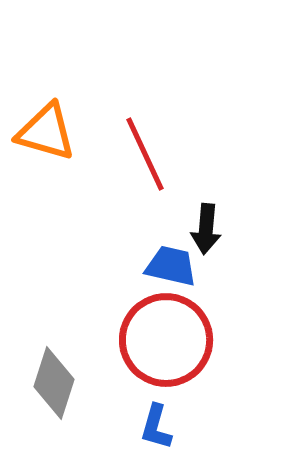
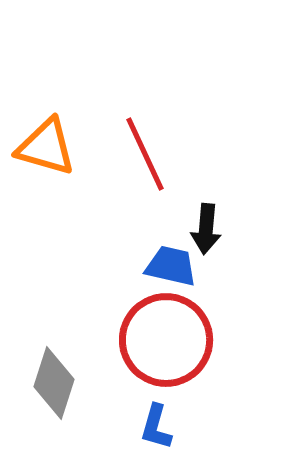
orange triangle: moved 15 px down
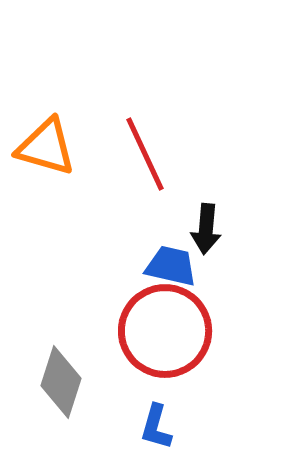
red circle: moved 1 px left, 9 px up
gray diamond: moved 7 px right, 1 px up
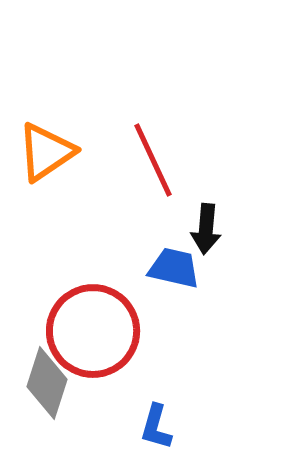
orange triangle: moved 5 px down; rotated 50 degrees counterclockwise
red line: moved 8 px right, 6 px down
blue trapezoid: moved 3 px right, 2 px down
red circle: moved 72 px left
gray diamond: moved 14 px left, 1 px down
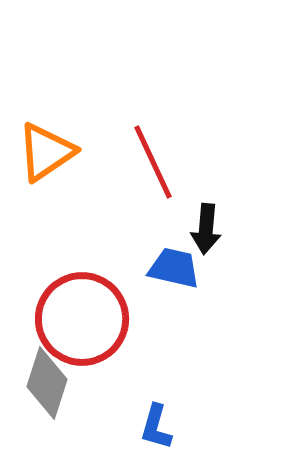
red line: moved 2 px down
red circle: moved 11 px left, 12 px up
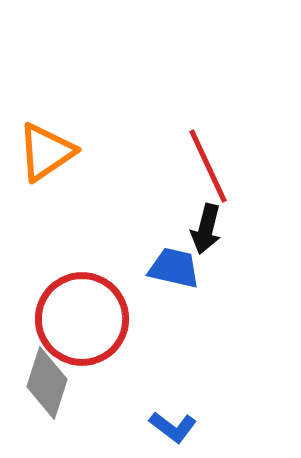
red line: moved 55 px right, 4 px down
black arrow: rotated 9 degrees clockwise
blue L-shape: moved 17 px right; rotated 69 degrees counterclockwise
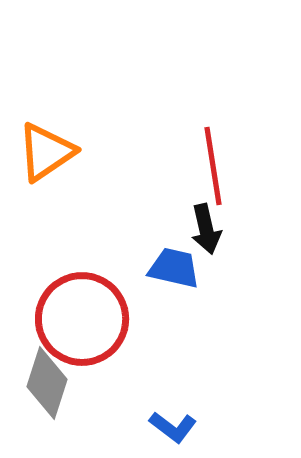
red line: moved 5 px right; rotated 16 degrees clockwise
black arrow: rotated 27 degrees counterclockwise
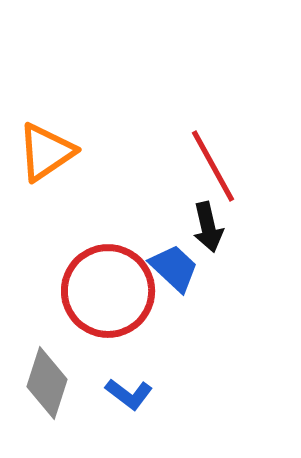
red line: rotated 20 degrees counterclockwise
black arrow: moved 2 px right, 2 px up
blue trapezoid: rotated 30 degrees clockwise
red circle: moved 26 px right, 28 px up
blue L-shape: moved 44 px left, 33 px up
